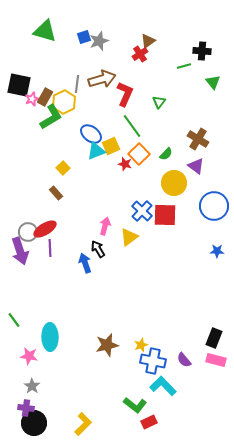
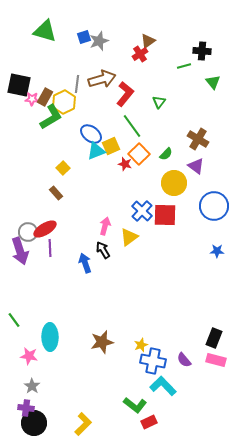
red L-shape at (125, 94): rotated 15 degrees clockwise
pink star at (32, 99): rotated 24 degrees clockwise
black arrow at (98, 249): moved 5 px right, 1 px down
brown star at (107, 345): moved 5 px left, 3 px up
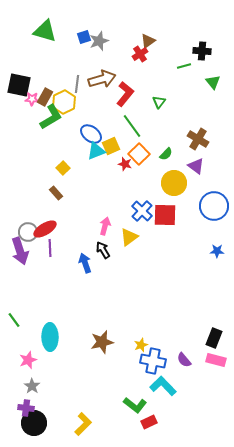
pink star at (29, 356): moved 1 px left, 4 px down; rotated 30 degrees counterclockwise
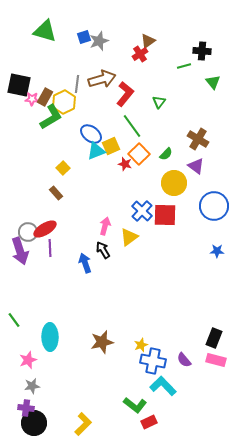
gray star at (32, 386): rotated 28 degrees clockwise
